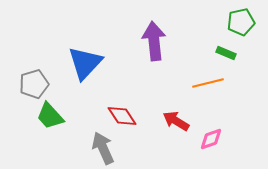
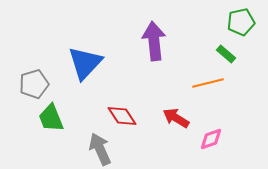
green rectangle: moved 1 px down; rotated 18 degrees clockwise
green trapezoid: moved 1 px right, 2 px down; rotated 20 degrees clockwise
red arrow: moved 3 px up
gray arrow: moved 3 px left, 1 px down
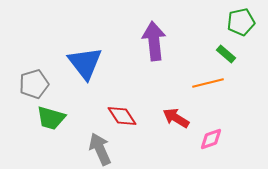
blue triangle: rotated 21 degrees counterclockwise
green trapezoid: rotated 52 degrees counterclockwise
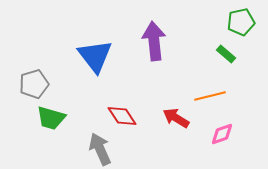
blue triangle: moved 10 px right, 7 px up
orange line: moved 2 px right, 13 px down
pink diamond: moved 11 px right, 5 px up
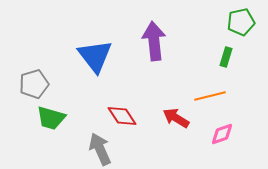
green rectangle: moved 3 px down; rotated 66 degrees clockwise
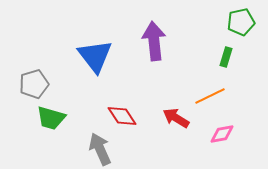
orange line: rotated 12 degrees counterclockwise
pink diamond: rotated 10 degrees clockwise
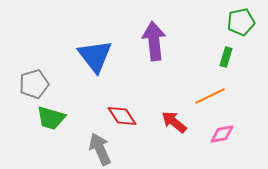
red arrow: moved 2 px left, 4 px down; rotated 8 degrees clockwise
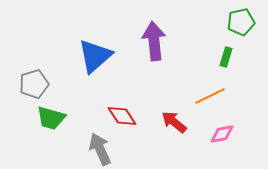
blue triangle: rotated 27 degrees clockwise
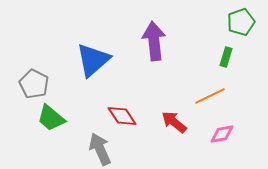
green pentagon: rotated 8 degrees counterclockwise
blue triangle: moved 2 px left, 4 px down
gray pentagon: rotated 28 degrees counterclockwise
green trapezoid: rotated 24 degrees clockwise
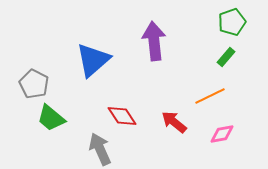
green pentagon: moved 9 px left
green rectangle: rotated 24 degrees clockwise
